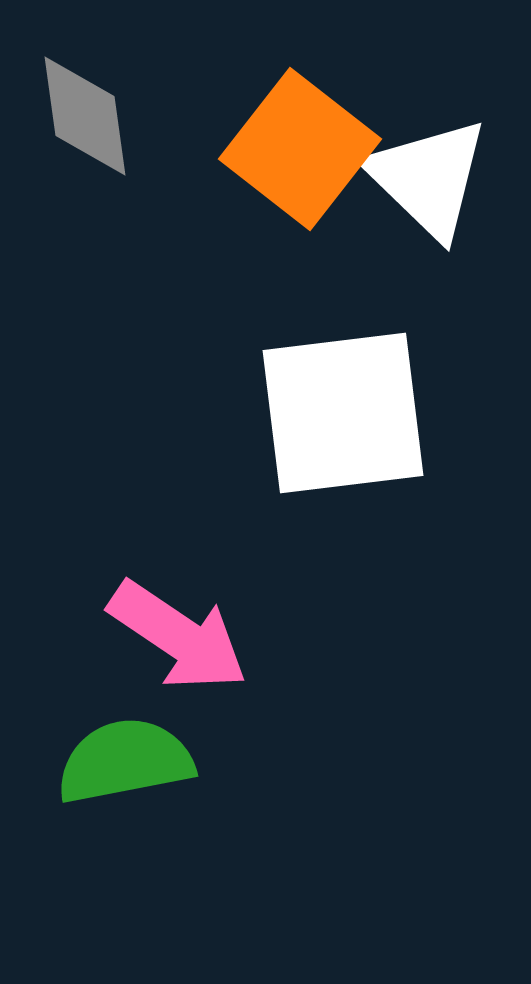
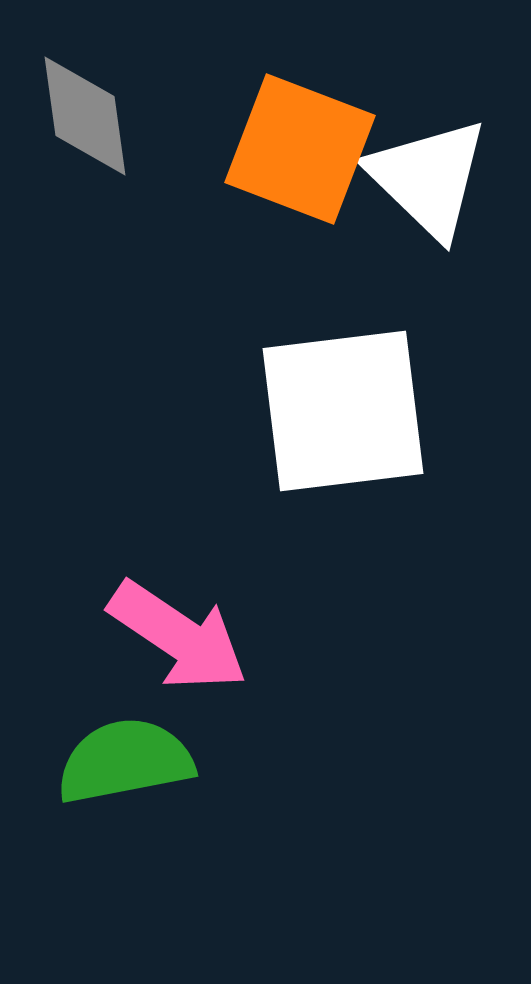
orange square: rotated 17 degrees counterclockwise
white square: moved 2 px up
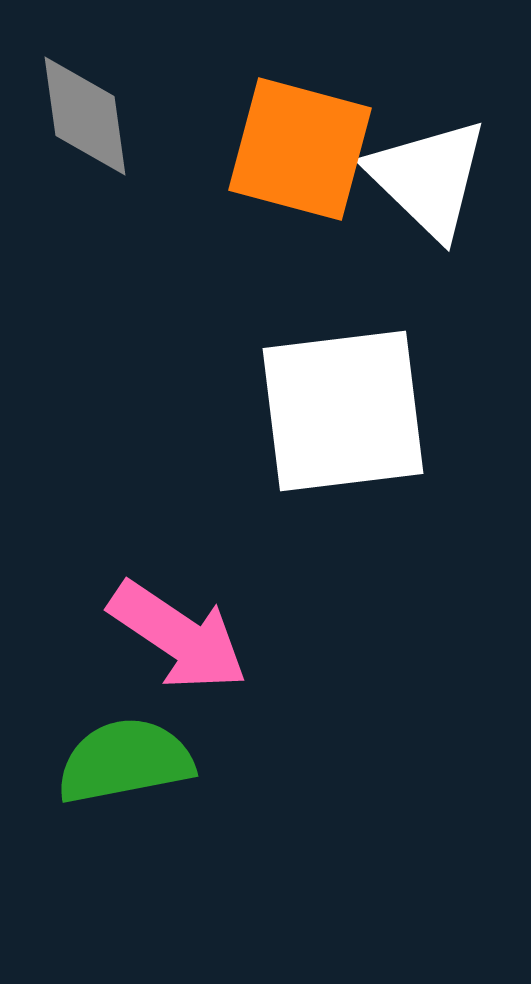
orange square: rotated 6 degrees counterclockwise
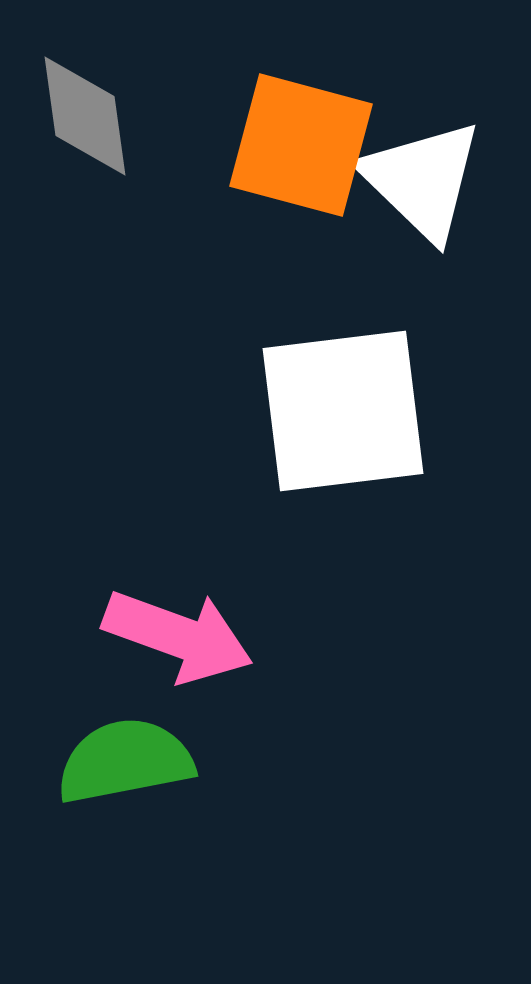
orange square: moved 1 px right, 4 px up
white triangle: moved 6 px left, 2 px down
pink arrow: rotated 14 degrees counterclockwise
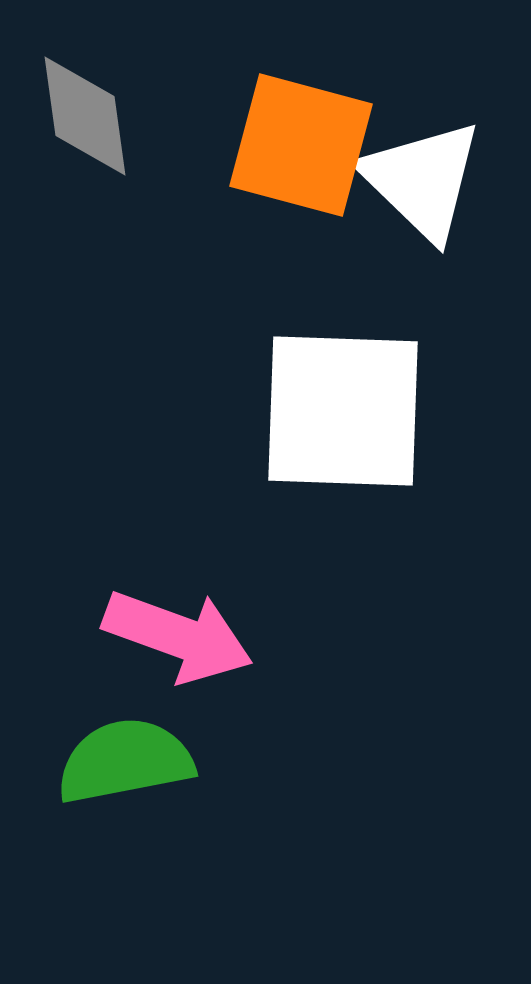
white square: rotated 9 degrees clockwise
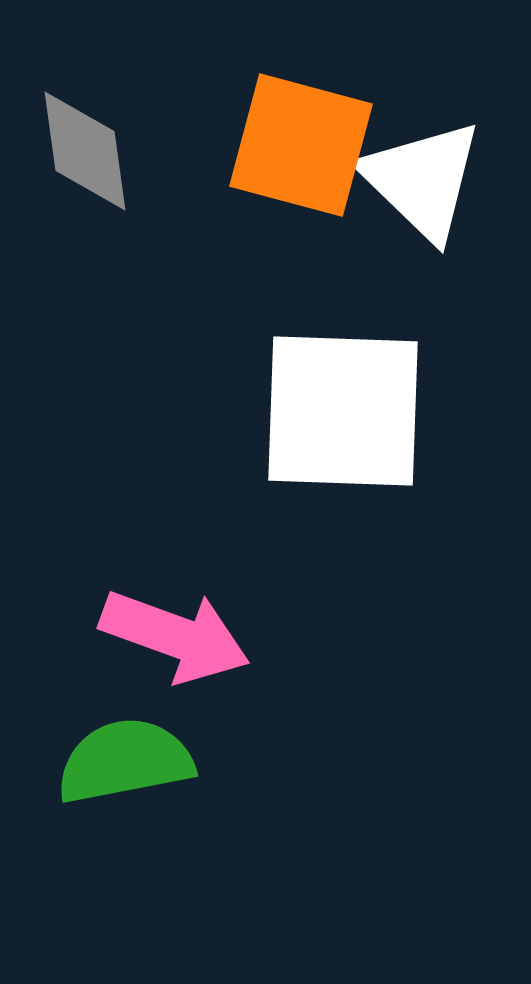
gray diamond: moved 35 px down
pink arrow: moved 3 px left
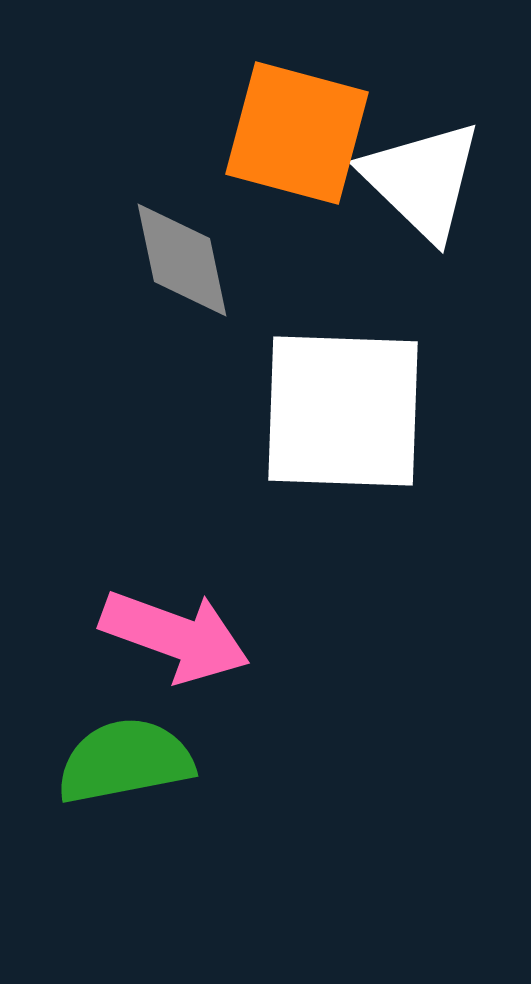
orange square: moved 4 px left, 12 px up
gray diamond: moved 97 px right, 109 px down; rotated 4 degrees counterclockwise
